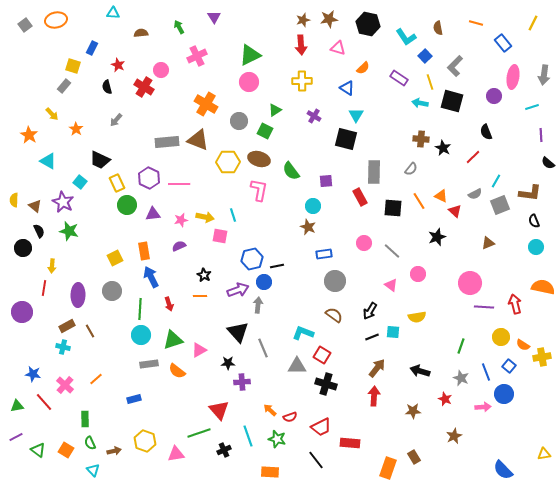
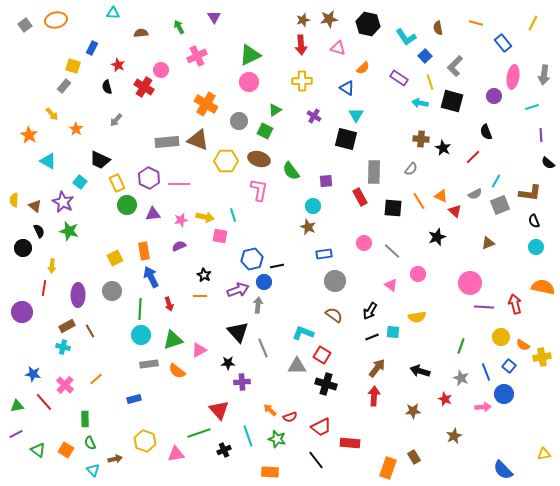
yellow hexagon at (228, 162): moved 2 px left, 1 px up
purple line at (16, 437): moved 3 px up
brown arrow at (114, 451): moved 1 px right, 8 px down
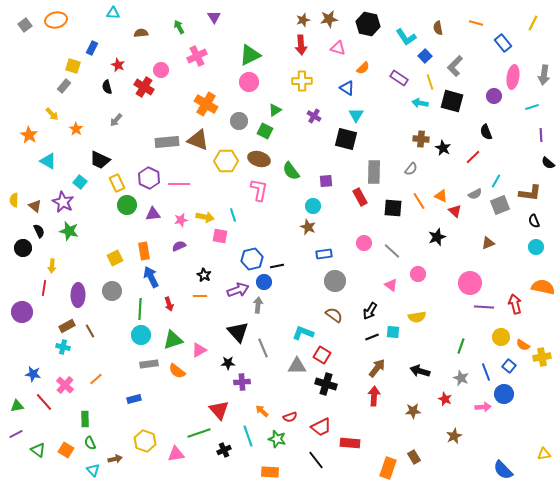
orange arrow at (270, 410): moved 8 px left, 1 px down
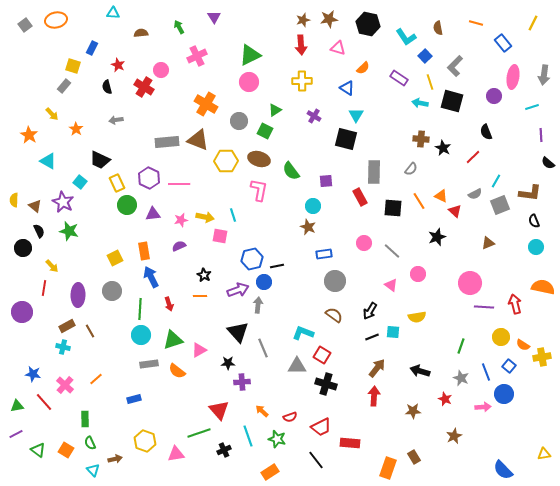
gray arrow at (116, 120): rotated 40 degrees clockwise
yellow arrow at (52, 266): rotated 48 degrees counterclockwise
orange rectangle at (270, 472): rotated 36 degrees counterclockwise
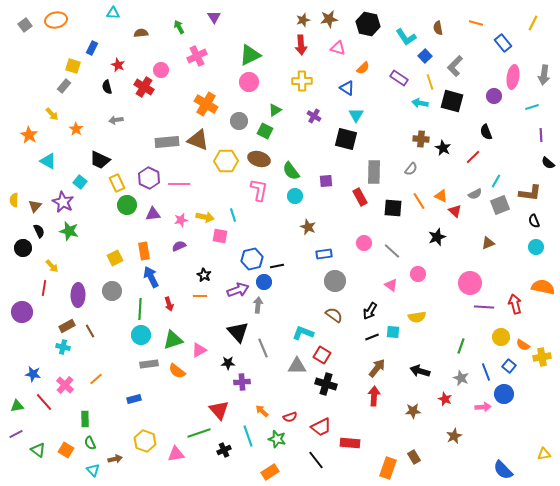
brown triangle at (35, 206): rotated 32 degrees clockwise
cyan circle at (313, 206): moved 18 px left, 10 px up
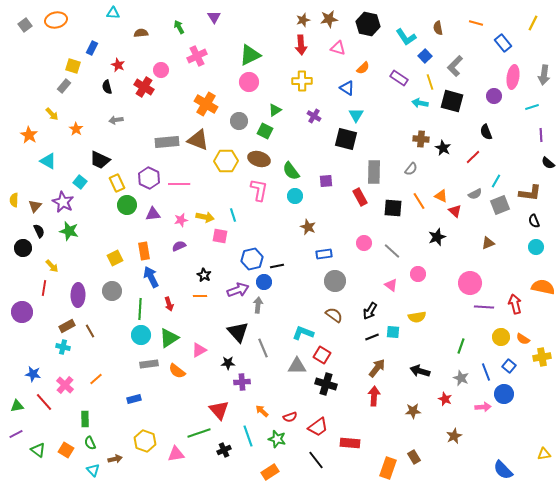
green triangle at (173, 340): moved 4 px left, 2 px up; rotated 15 degrees counterclockwise
orange semicircle at (523, 345): moved 6 px up
red trapezoid at (321, 427): moved 3 px left; rotated 10 degrees counterclockwise
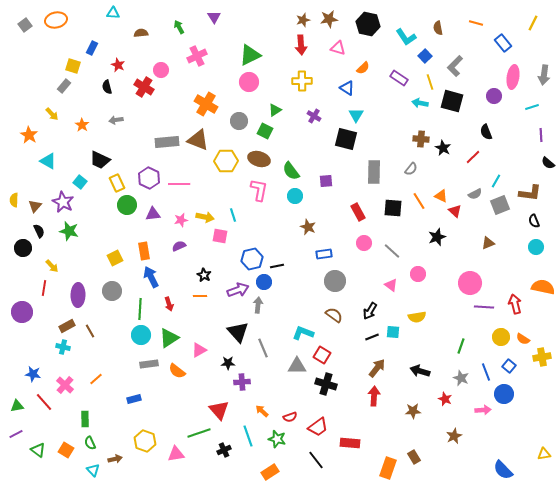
orange star at (76, 129): moved 6 px right, 4 px up
red rectangle at (360, 197): moved 2 px left, 15 px down
pink arrow at (483, 407): moved 3 px down
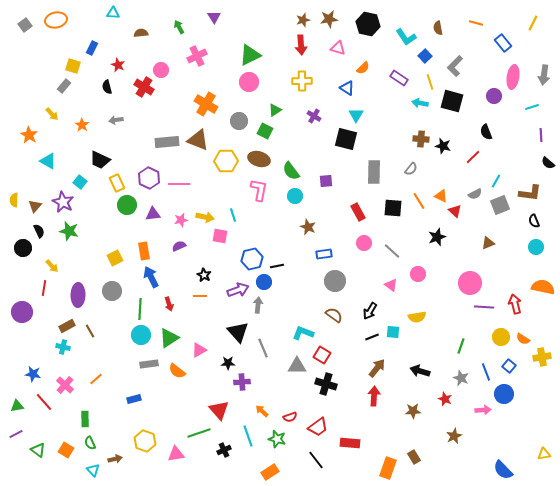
black star at (443, 148): moved 2 px up; rotated 14 degrees counterclockwise
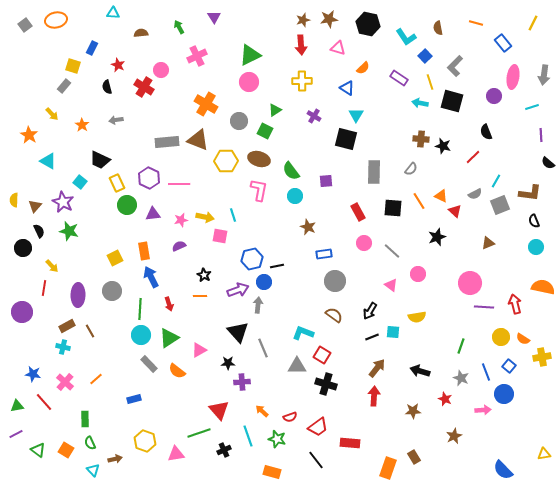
gray rectangle at (149, 364): rotated 54 degrees clockwise
pink cross at (65, 385): moved 3 px up
orange rectangle at (270, 472): moved 2 px right; rotated 48 degrees clockwise
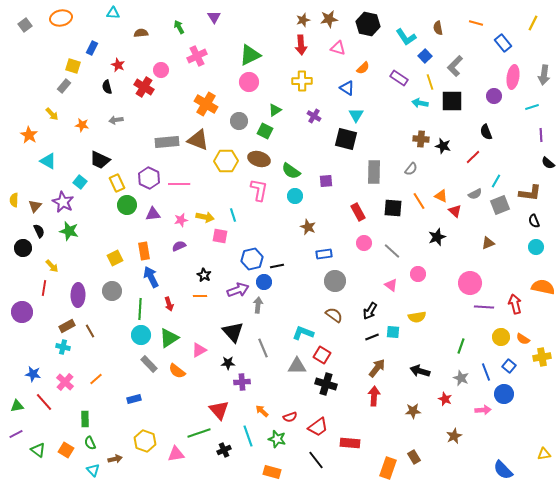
orange ellipse at (56, 20): moved 5 px right, 2 px up
black square at (452, 101): rotated 15 degrees counterclockwise
orange star at (82, 125): rotated 24 degrees counterclockwise
green semicircle at (291, 171): rotated 18 degrees counterclockwise
black triangle at (238, 332): moved 5 px left
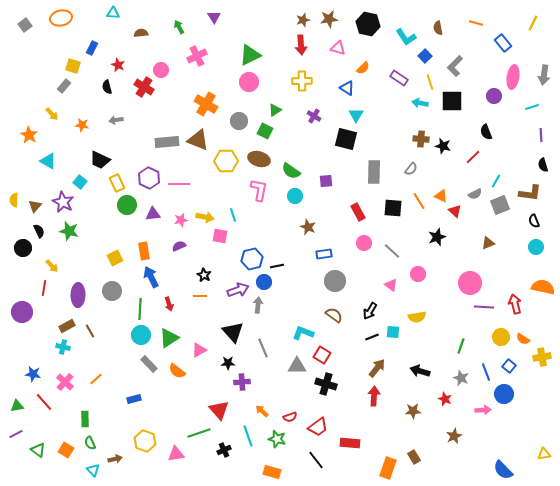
black semicircle at (548, 163): moved 5 px left, 2 px down; rotated 32 degrees clockwise
